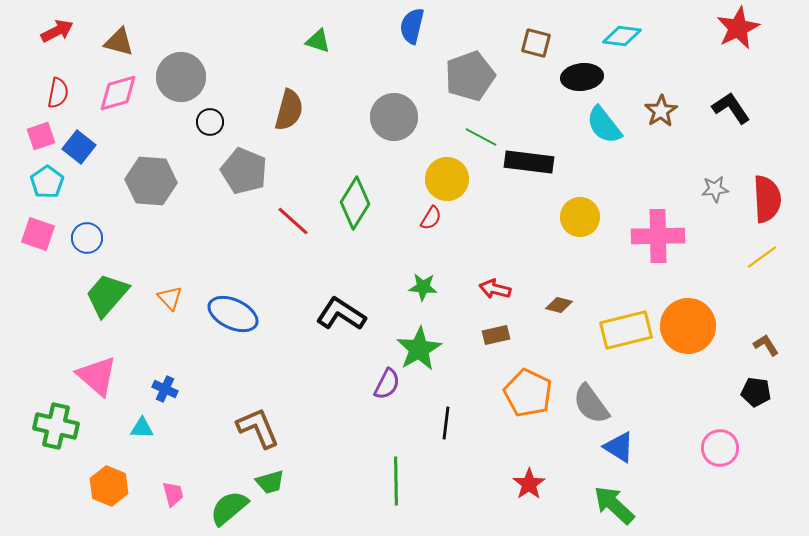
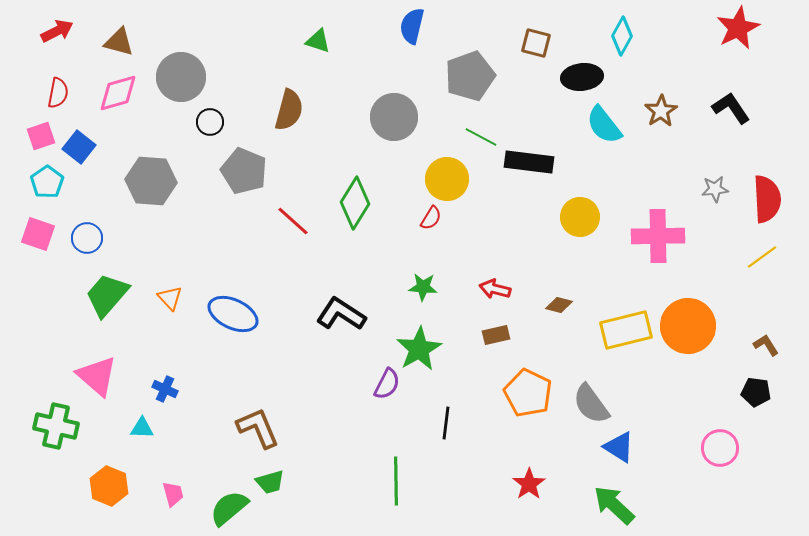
cyan diamond at (622, 36): rotated 69 degrees counterclockwise
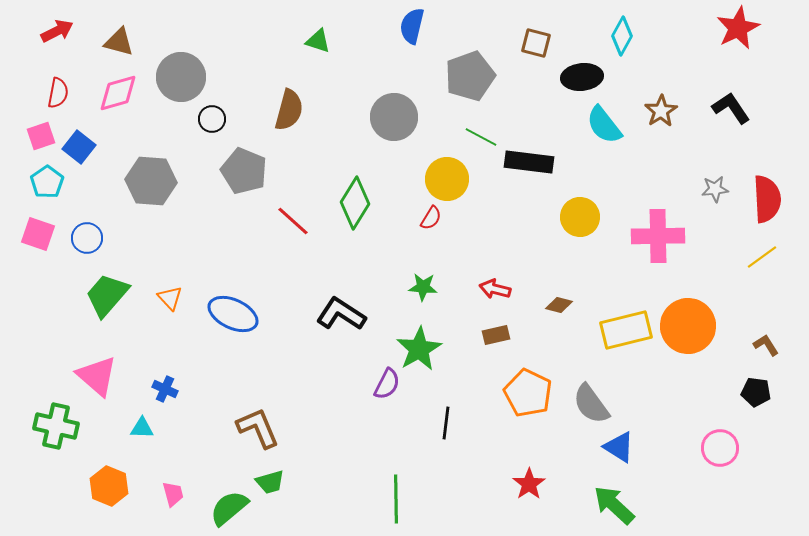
black circle at (210, 122): moved 2 px right, 3 px up
green line at (396, 481): moved 18 px down
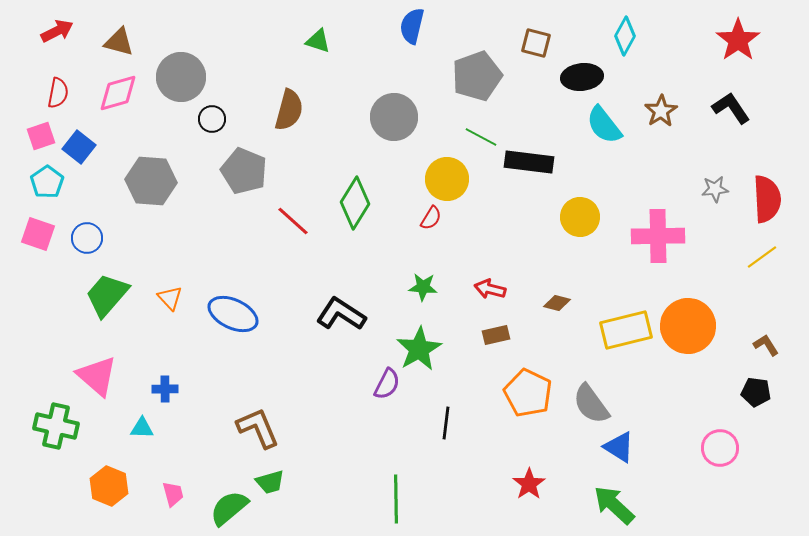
red star at (738, 28): moved 12 px down; rotated 9 degrees counterclockwise
cyan diamond at (622, 36): moved 3 px right
gray pentagon at (470, 76): moved 7 px right
red arrow at (495, 289): moved 5 px left
brown diamond at (559, 305): moved 2 px left, 2 px up
blue cross at (165, 389): rotated 25 degrees counterclockwise
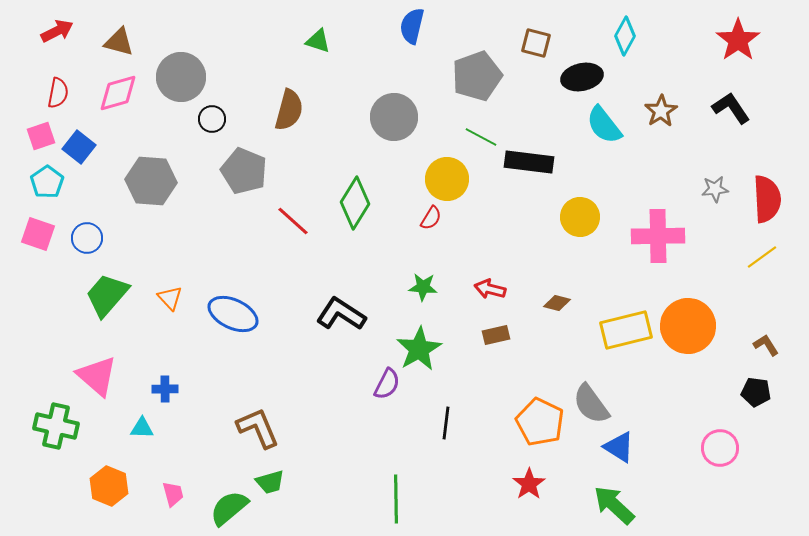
black ellipse at (582, 77): rotated 6 degrees counterclockwise
orange pentagon at (528, 393): moved 12 px right, 29 px down
